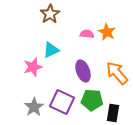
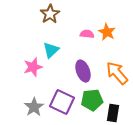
cyan triangle: rotated 18 degrees counterclockwise
green pentagon: rotated 10 degrees counterclockwise
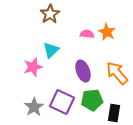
black rectangle: moved 1 px right
